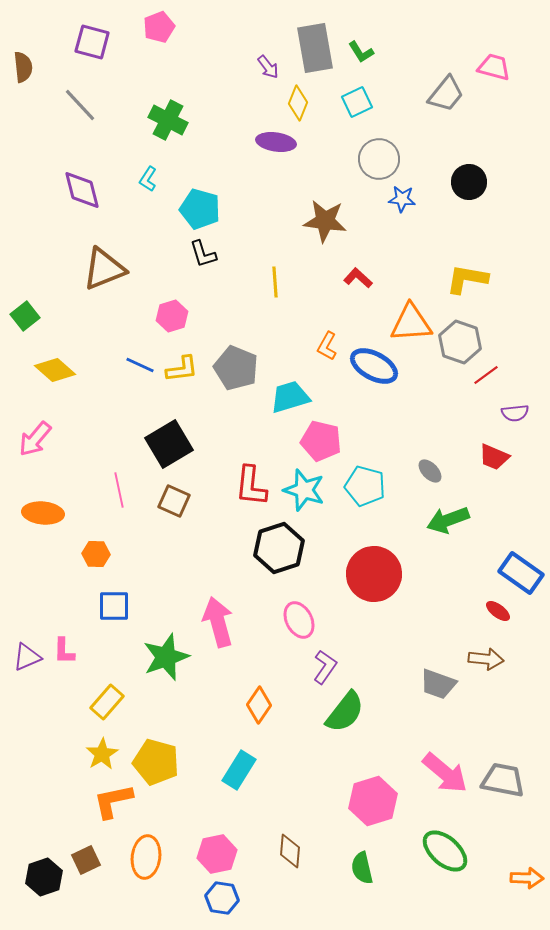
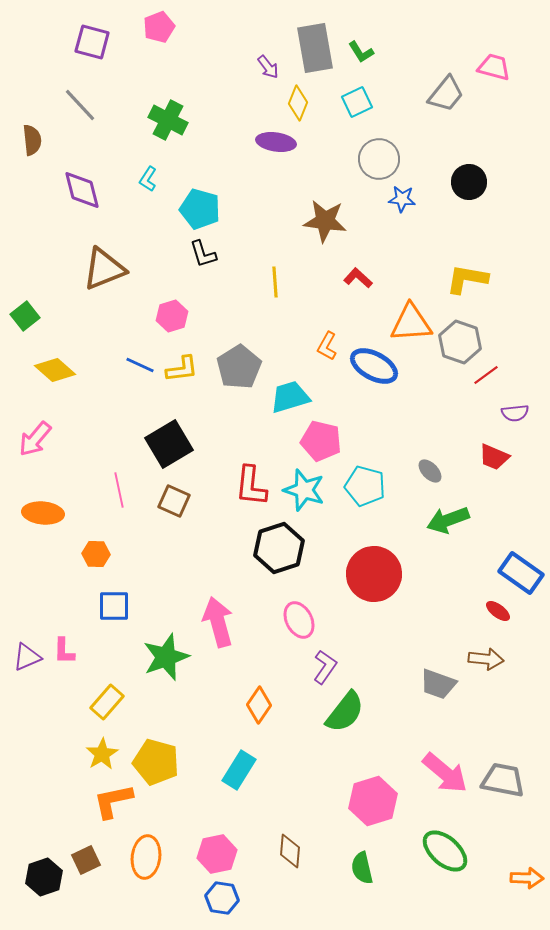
brown semicircle at (23, 67): moved 9 px right, 73 px down
gray pentagon at (236, 368): moved 3 px right, 1 px up; rotated 18 degrees clockwise
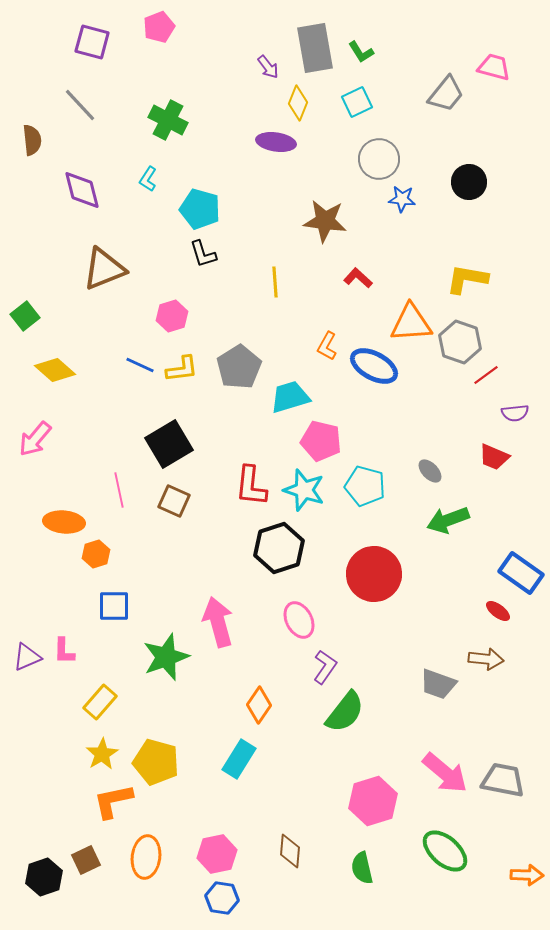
orange ellipse at (43, 513): moved 21 px right, 9 px down
orange hexagon at (96, 554): rotated 20 degrees counterclockwise
yellow rectangle at (107, 702): moved 7 px left
cyan rectangle at (239, 770): moved 11 px up
orange arrow at (527, 878): moved 3 px up
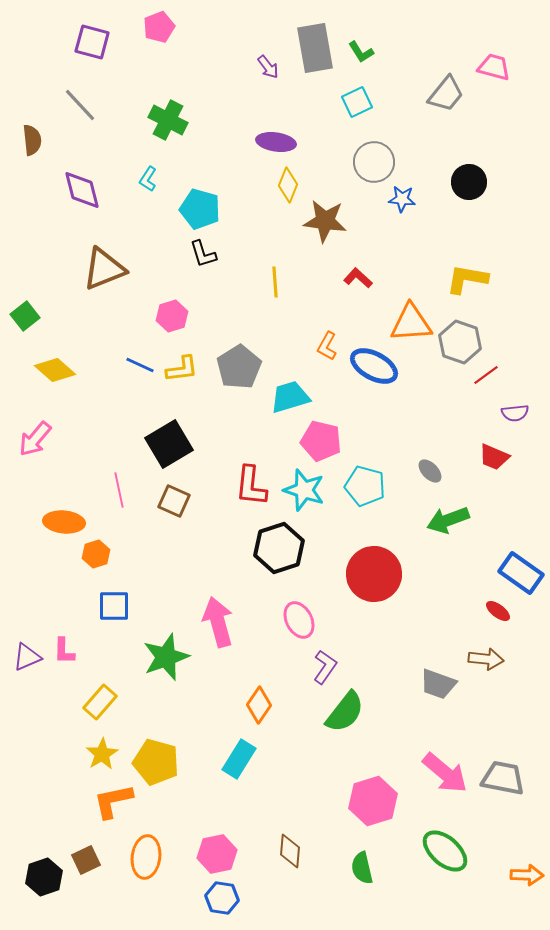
yellow diamond at (298, 103): moved 10 px left, 82 px down
gray circle at (379, 159): moved 5 px left, 3 px down
gray trapezoid at (503, 780): moved 2 px up
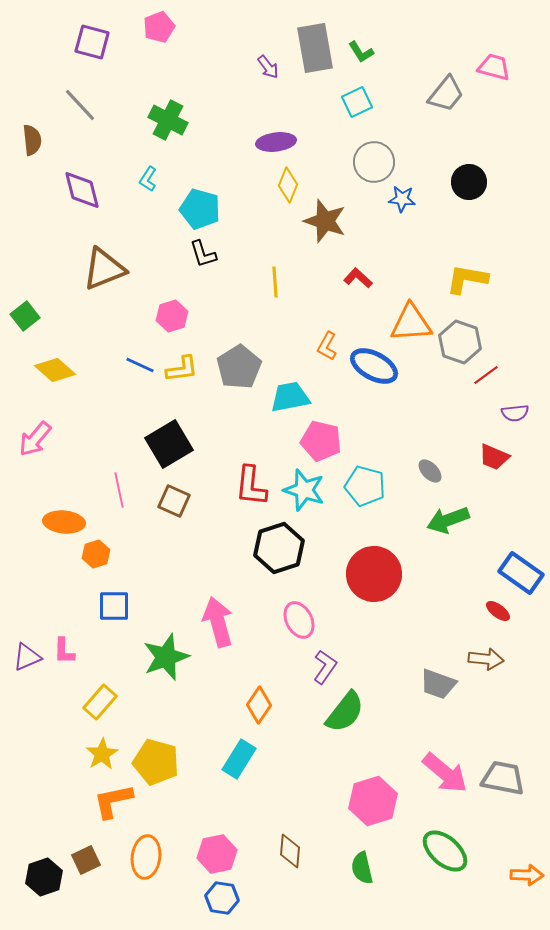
purple ellipse at (276, 142): rotated 15 degrees counterclockwise
brown star at (325, 221): rotated 12 degrees clockwise
cyan trapezoid at (290, 397): rotated 6 degrees clockwise
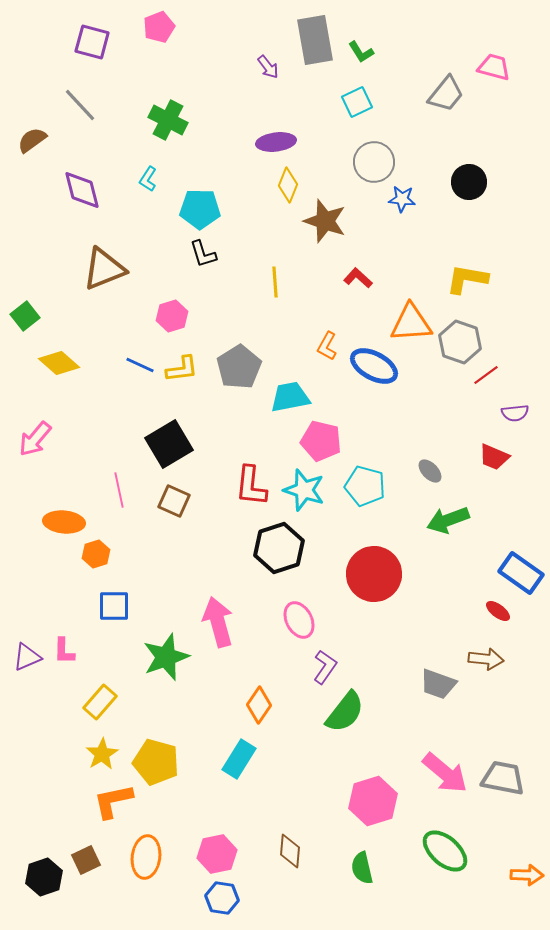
gray rectangle at (315, 48): moved 8 px up
brown semicircle at (32, 140): rotated 120 degrees counterclockwise
cyan pentagon at (200, 209): rotated 15 degrees counterclockwise
yellow diamond at (55, 370): moved 4 px right, 7 px up
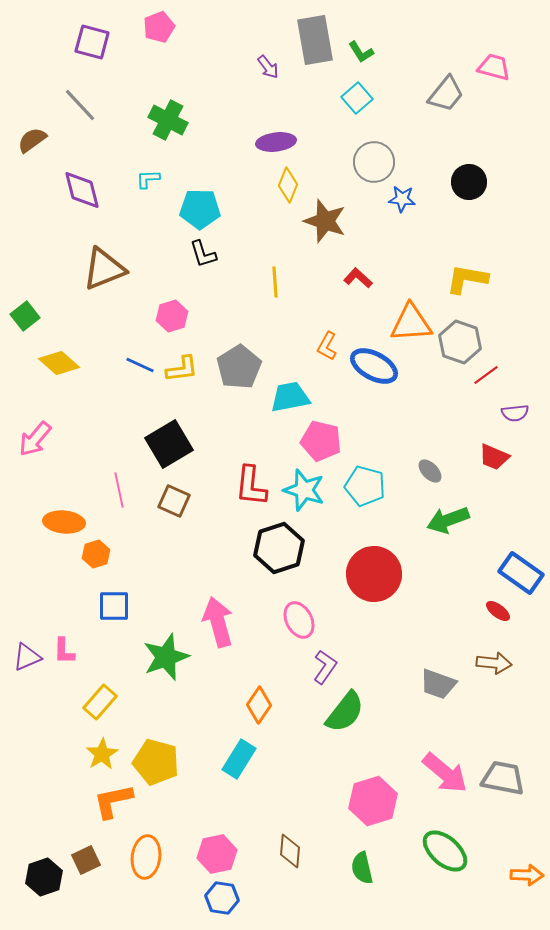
cyan square at (357, 102): moved 4 px up; rotated 16 degrees counterclockwise
cyan L-shape at (148, 179): rotated 55 degrees clockwise
brown arrow at (486, 659): moved 8 px right, 4 px down
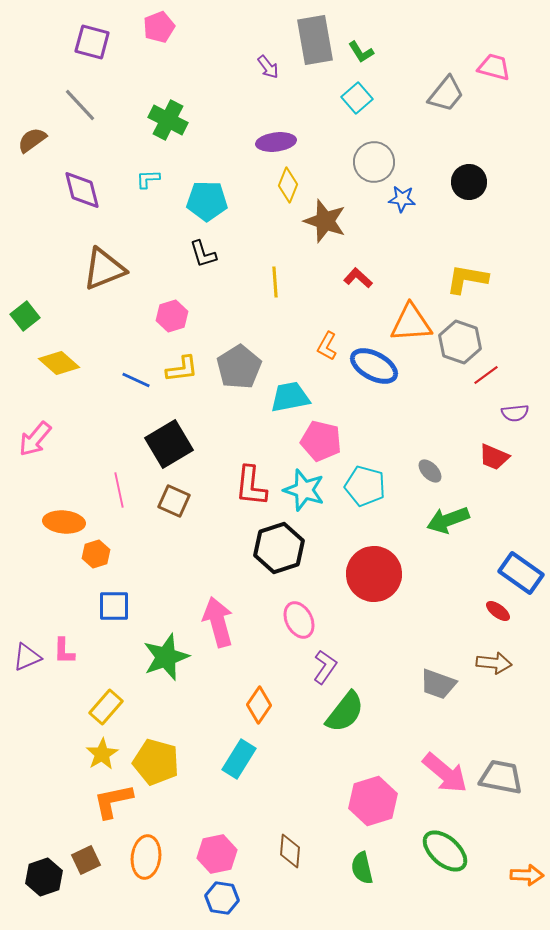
cyan pentagon at (200, 209): moved 7 px right, 8 px up
blue line at (140, 365): moved 4 px left, 15 px down
yellow rectangle at (100, 702): moved 6 px right, 5 px down
gray trapezoid at (503, 778): moved 2 px left, 1 px up
